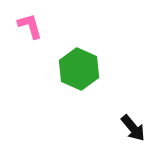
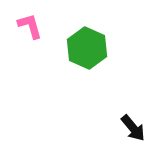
green hexagon: moved 8 px right, 21 px up
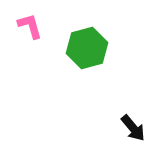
green hexagon: rotated 21 degrees clockwise
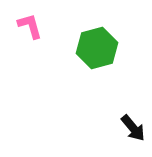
green hexagon: moved 10 px right
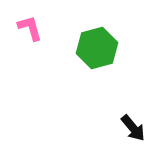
pink L-shape: moved 2 px down
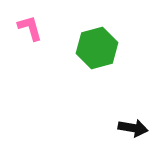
black arrow: rotated 40 degrees counterclockwise
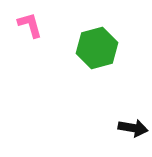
pink L-shape: moved 3 px up
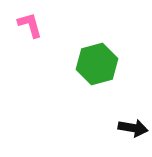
green hexagon: moved 16 px down
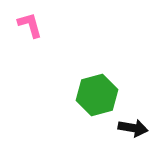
green hexagon: moved 31 px down
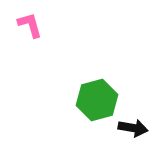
green hexagon: moved 5 px down
